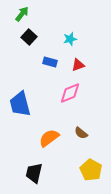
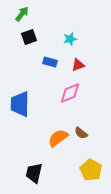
black square: rotated 28 degrees clockwise
blue trapezoid: rotated 16 degrees clockwise
orange semicircle: moved 9 px right
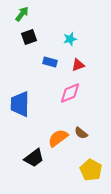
black trapezoid: moved 15 px up; rotated 140 degrees counterclockwise
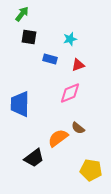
black square: rotated 28 degrees clockwise
blue rectangle: moved 3 px up
brown semicircle: moved 3 px left, 5 px up
yellow pentagon: rotated 20 degrees counterclockwise
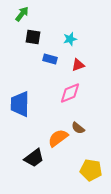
black square: moved 4 px right
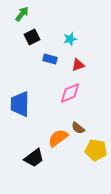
black square: moved 1 px left; rotated 35 degrees counterclockwise
yellow pentagon: moved 5 px right, 20 px up
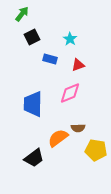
cyan star: rotated 24 degrees counterclockwise
blue trapezoid: moved 13 px right
brown semicircle: rotated 40 degrees counterclockwise
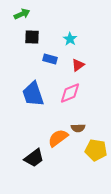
green arrow: rotated 28 degrees clockwise
black square: rotated 28 degrees clockwise
red triangle: rotated 16 degrees counterclockwise
blue trapezoid: moved 10 px up; rotated 20 degrees counterclockwise
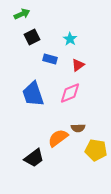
black square: rotated 28 degrees counterclockwise
